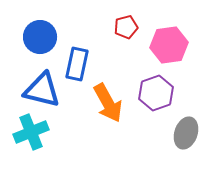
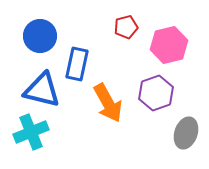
blue circle: moved 1 px up
pink hexagon: rotated 6 degrees counterclockwise
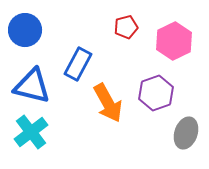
blue circle: moved 15 px left, 6 px up
pink hexagon: moved 5 px right, 4 px up; rotated 12 degrees counterclockwise
blue rectangle: moved 1 px right; rotated 16 degrees clockwise
blue triangle: moved 10 px left, 4 px up
cyan cross: rotated 16 degrees counterclockwise
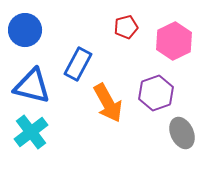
gray ellipse: moved 4 px left; rotated 44 degrees counterclockwise
